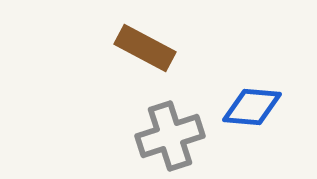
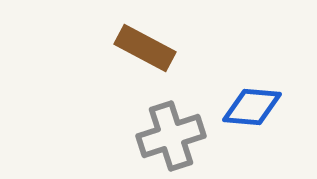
gray cross: moved 1 px right
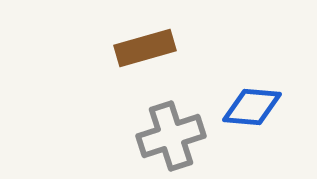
brown rectangle: rotated 44 degrees counterclockwise
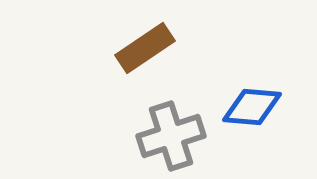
brown rectangle: rotated 18 degrees counterclockwise
